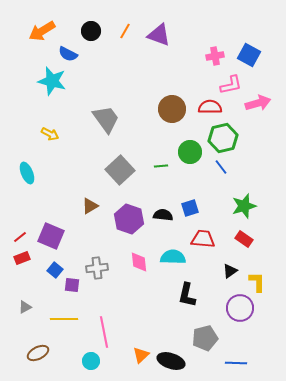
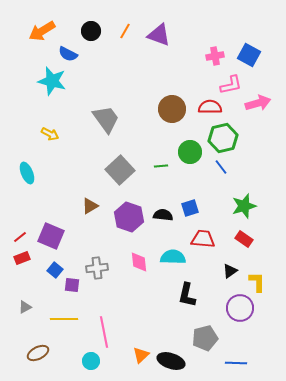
purple hexagon at (129, 219): moved 2 px up
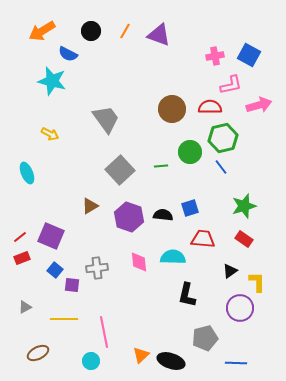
pink arrow at (258, 103): moved 1 px right, 2 px down
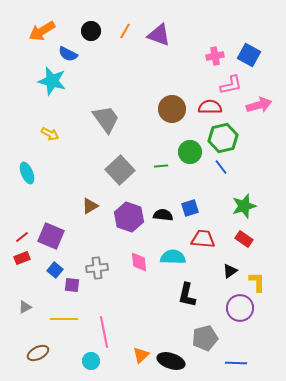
red line at (20, 237): moved 2 px right
